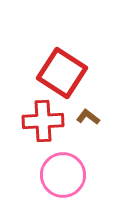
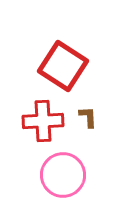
red square: moved 1 px right, 7 px up
brown L-shape: rotated 50 degrees clockwise
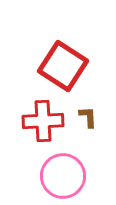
pink circle: moved 1 px down
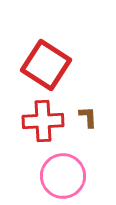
red square: moved 17 px left, 1 px up
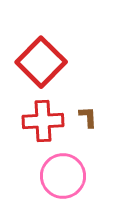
red square: moved 5 px left, 3 px up; rotated 12 degrees clockwise
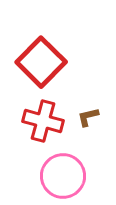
brown L-shape: rotated 100 degrees counterclockwise
red cross: rotated 18 degrees clockwise
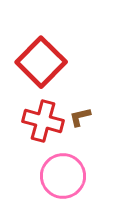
brown L-shape: moved 8 px left
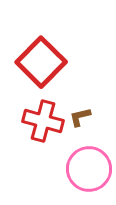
pink circle: moved 26 px right, 7 px up
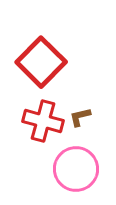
pink circle: moved 13 px left
